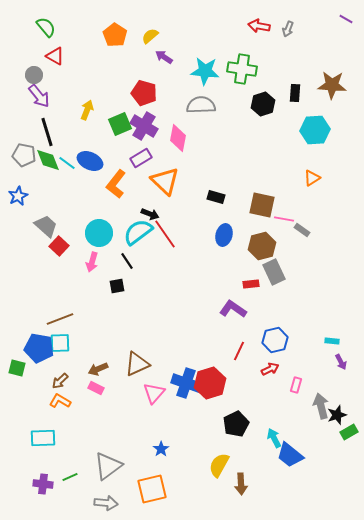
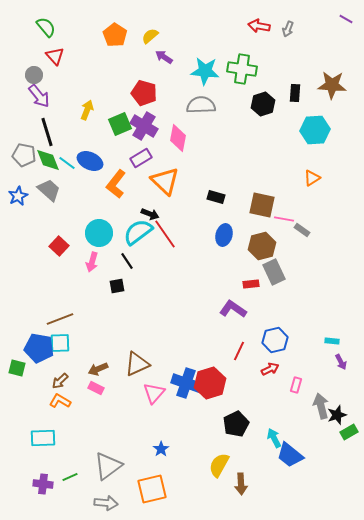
red triangle at (55, 56): rotated 18 degrees clockwise
gray trapezoid at (46, 226): moved 3 px right, 36 px up
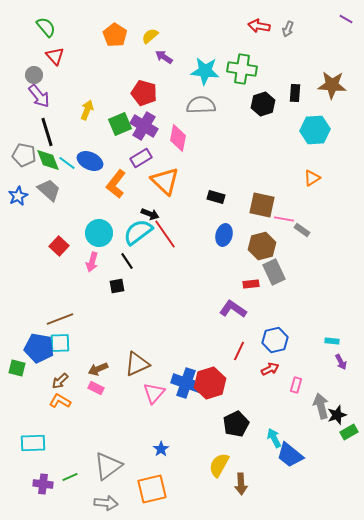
cyan rectangle at (43, 438): moved 10 px left, 5 px down
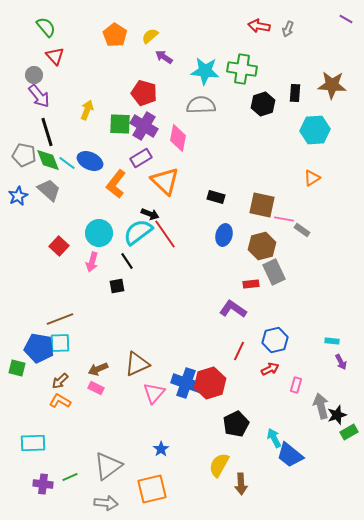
green square at (120, 124): rotated 25 degrees clockwise
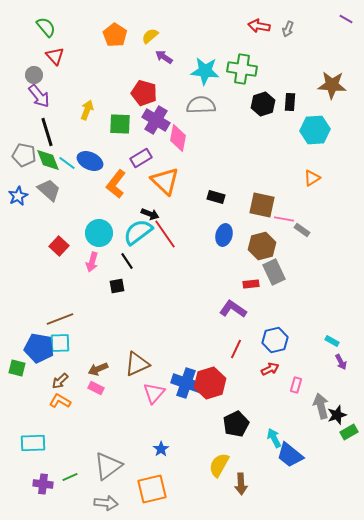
black rectangle at (295, 93): moved 5 px left, 9 px down
purple cross at (144, 126): moved 12 px right, 6 px up
cyan rectangle at (332, 341): rotated 24 degrees clockwise
red line at (239, 351): moved 3 px left, 2 px up
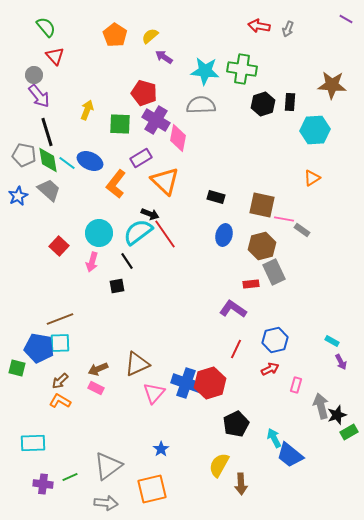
green diamond at (48, 160): rotated 12 degrees clockwise
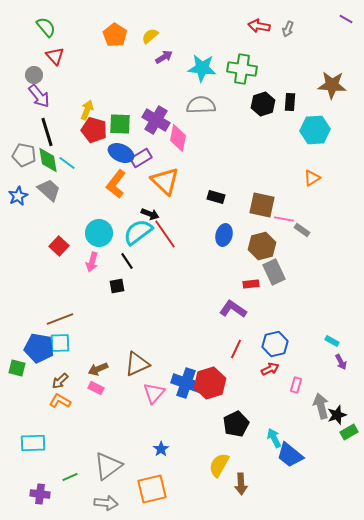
purple arrow at (164, 57): rotated 114 degrees clockwise
cyan star at (205, 71): moved 3 px left, 3 px up
red pentagon at (144, 93): moved 50 px left, 37 px down
blue ellipse at (90, 161): moved 31 px right, 8 px up
blue hexagon at (275, 340): moved 4 px down
purple cross at (43, 484): moved 3 px left, 10 px down
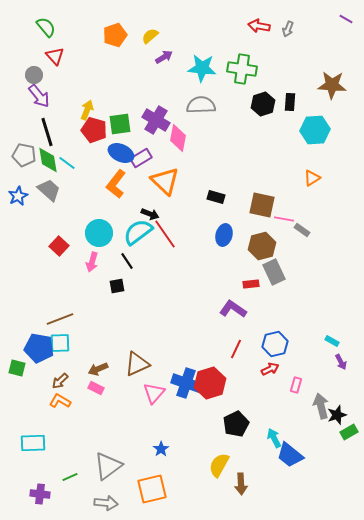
orange pentagon at (115, 35): rotated 20 degrees clockwise
green square at (120, 124): rotated 10 degrees counterclockwise
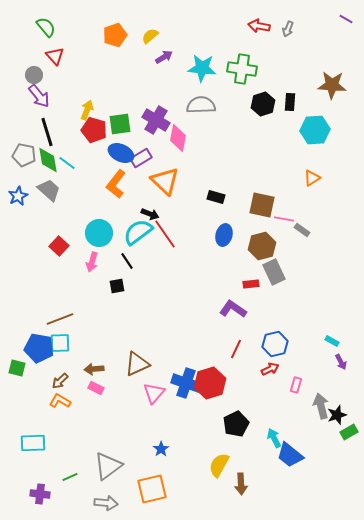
brown arrow at (98, 369): moved 4 px left; rotated 18 degrees clockwise
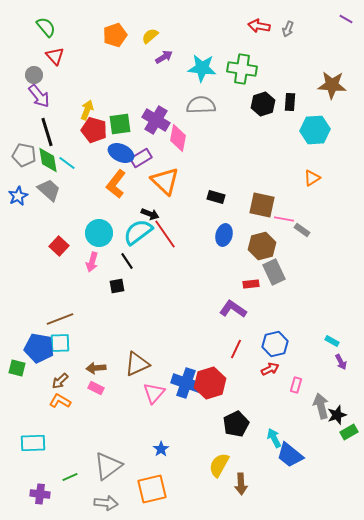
brown arrow at (94, 369): moved 2 px right, 1 px up
